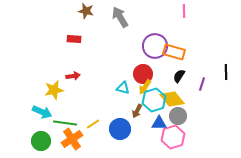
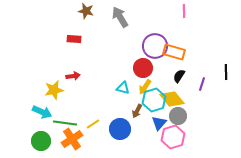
red circle: moved 6 px up
blue triangle: rotated 49 degrees counterclockwise
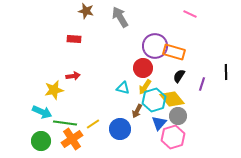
pink line: moved 6 px right, 3 px down; rotated 64 degrees counterclockwise
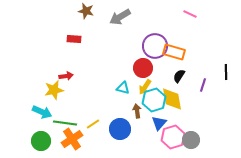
gray arrow: rotated 90 degrees counterclockwise
red arrow: moved 7 px left
purple line: moved 1 px right, 1 px down
yellow diamond: rotated 30 degrees clockwise
brown arrow: rotated 144 degrees clockwise
gray circle: moved 13 px right, 24 px down
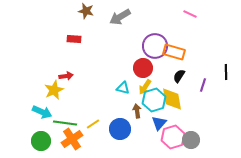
yellow star: rotated 12 degrees counterclockwise
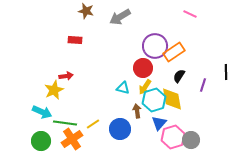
red rectangle: moved 1 px right, 1 px down
orange rectangle: rotated 50 degrees counterclockwise
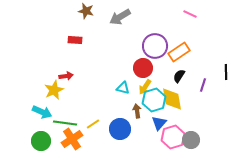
orange rectangle: moved 5 px right
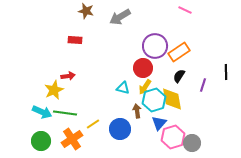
pink line: moved 5 px left, 4 px up
red arrow: moved 2 px right
green line: moved 10 px up
gray circle: moved 1 px right, 3 px down
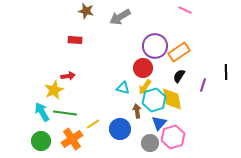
cyan arrow: rotated 144 degrees counterclockwise
gray circle: moved 42 px left
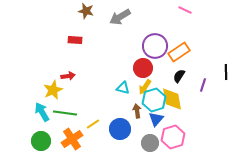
yellow star: moved 1 px left
blue triangle: moved 3 px left, 4 px up
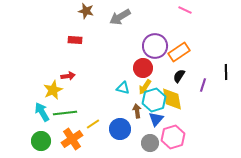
green line: rotated 15 degrees counterclockwise
